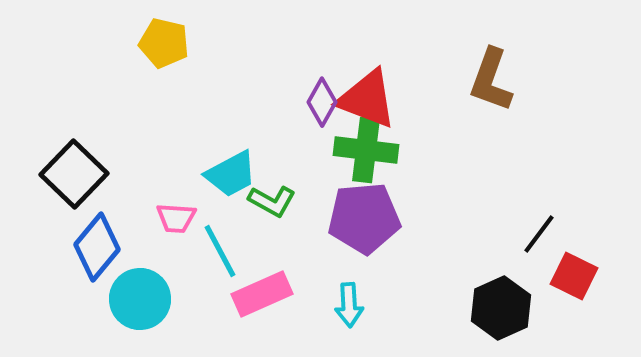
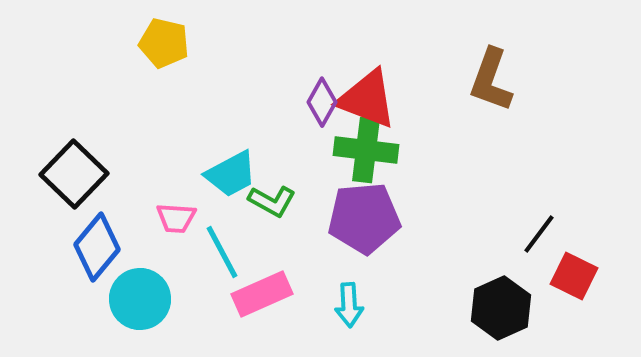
cyan line: moved 2 px right, 1 px down
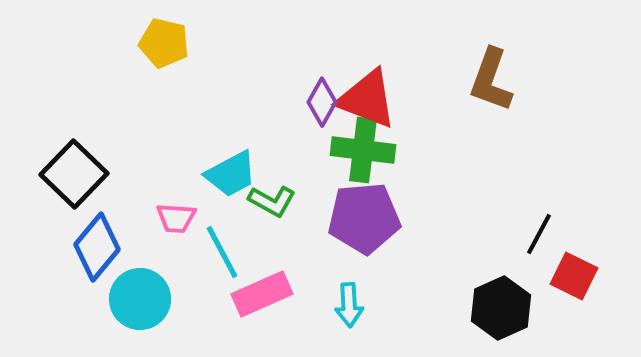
green cross: moved 3 px left
black line: rotated 9 degrees counterclockwise
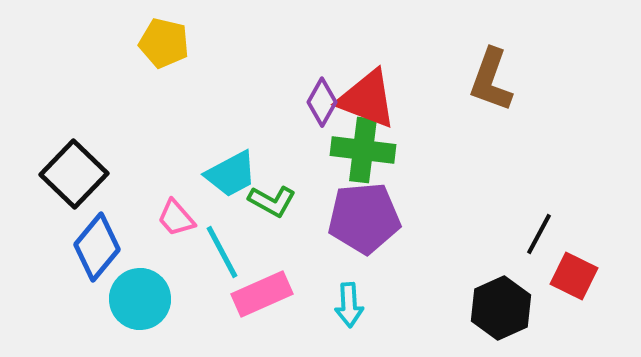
pink trapezoid: rotated 45 degrees clockwise
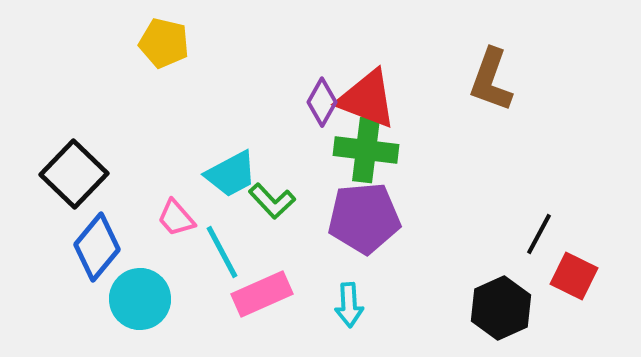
green cross: moved 3 px right
green L-shape: rotated 18 degrees clockwise
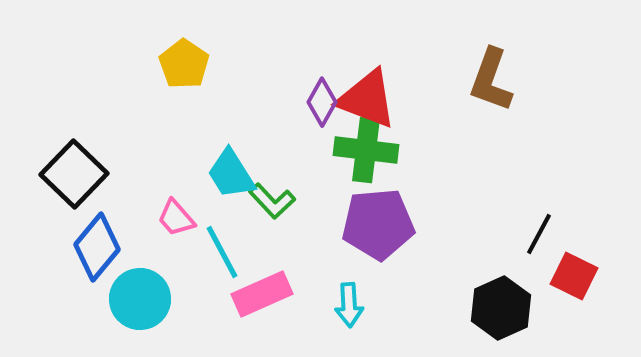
yellow pentagon: moved 20 px right, 21 px down; rotated 21 degrees clockwise
cyan trapezoid: rotated 86 degrees clockwise
purple pentagon: moved 14 px right, 6 px down
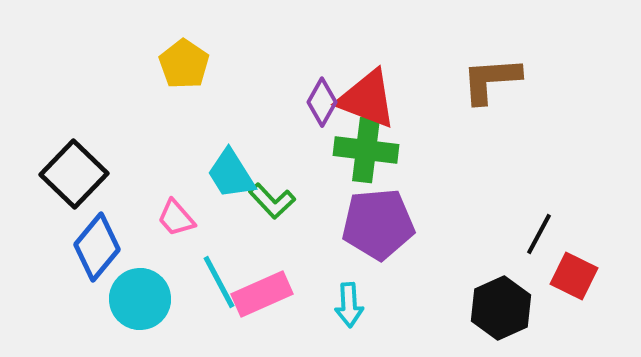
brown L-shape: rotated 66 degrees clockwise
cyan line: moved 3 px left, 30 px down
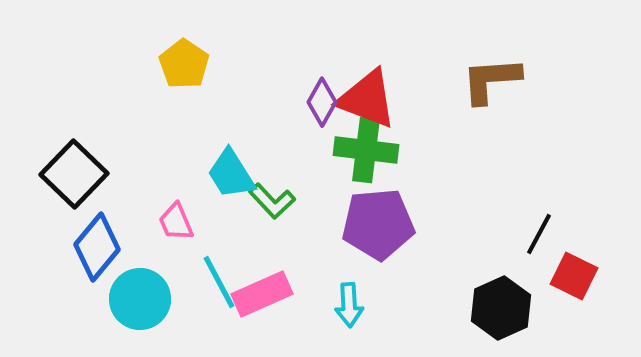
pink trapezoid: moved 4 px down; rotated 18 degrees clockwise
